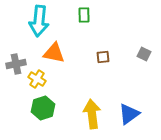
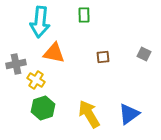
cyan arrow: moved 1 px right, 1 px down
yellow cross: moved 1 px left, 1 px down
yellow arrow: moved 3 px left; rotated 24 degrees counterclockwise
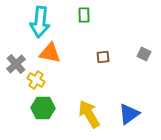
orange triangle: moved 4 px left
gray cross: rotated 30 degrees counterclockwise
green hexagon: rotated 20 degrees clockwise
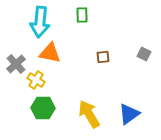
green rectangle: moved 2 px left
